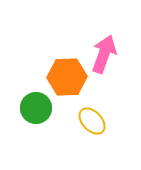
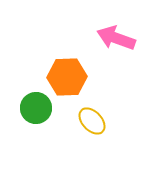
pink arrow: moved 12 px right, 16 px up; rotated 90 degrees counterclockwise
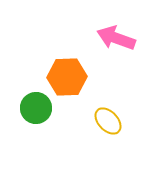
yellow ellipse: moved 16 px right
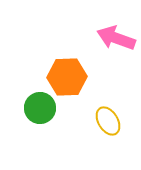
green circle: moved 4 px right
yellow ellipse: rotated 12 degrees clockwise
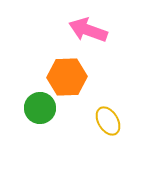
pink arrow: moved 28 px left, 8 px up
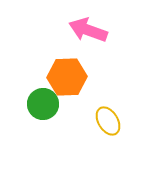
green circle: moved 3 px right, 4 px up
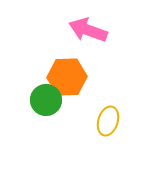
green circle: moved 3 px right, 4 px up
yellow ellipse: rotated 48 degrees clockwise
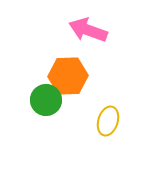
orange hexagon: moved 1 px right, 1 px up
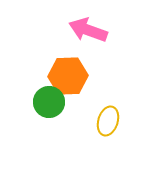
green circle: moved 3 px right, 2 px down
